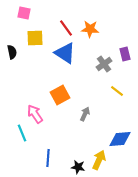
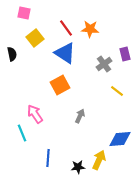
yellow square: rotated 36 degrees counterclockwise
black semicircle: moved 2 px down
orange square: moved 10 px up
gray arrow: moved 5 px left, 2 px down
black star: rotated 16 degrees counterclockwise
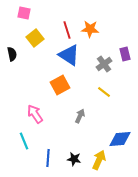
red line: moved 1 px right, 2 px down; rotated 18 degrees clockwise
blue triangle: moved 4 px right, 2 px down
yellow line: moved 13 px left, 1 px down
cyan line: moved 2 px right, 8 px down
black star: moved 4 px left, 8 px up; rotated 16 degrees clockwise
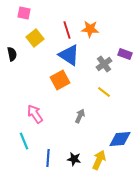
purple rectangle: rotated 56 degrees counterclockwise
orange square: moved 5 px up
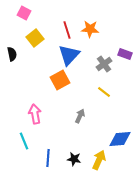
pink square: rotated 16 degrees clockwise
blue triangle: rotated 40 degrees clockwise
pink arrow: rotated 24 degrees clockwise
